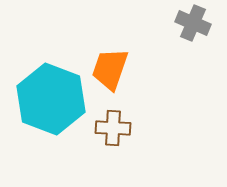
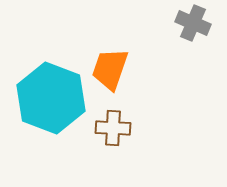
cyan hexagon: moved 1 px up
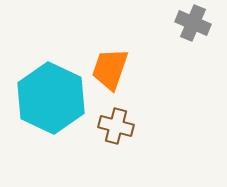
cyan hexagon: rotated 4 degrees clockwise
brown cross: moved 3 px right, 2 px up; rotated 12 degrees clockwise
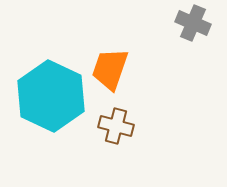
cyan hexagon: moved 2 px up
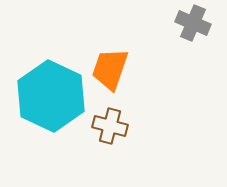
brown cross: moved 6 px left
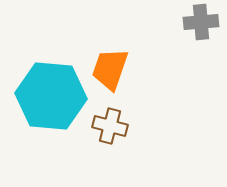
gray cross: moved 8 px right, 1 px up; rotated 28 degrees counterclockwise
cyan hexagon: rotated 20 degrees counterclockwise
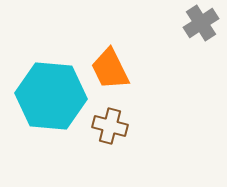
gray cross: moved 1 px down; rotated 28 degrees counterclockwise
orange trapezoid: rotated 45 degrees counterclockwise
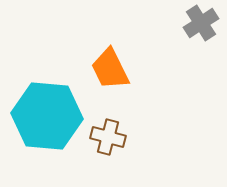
cyan hexagon: moved 4 px left, 20 px down
brown cross: moved 2 px left, 11 px down
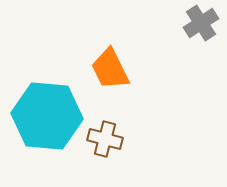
brown cross: moved 3 px left, 2 px down
